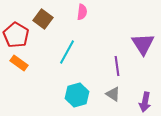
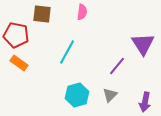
brown square: moved 1 px left, 5 px up; rotated 30 degrees counterclockwise
red pentagon: rotated 20 degrees counterclockwise
purple line: rotated 48 degrees clockwise
gray triangle: moved 3 px left, 1 px down; rotated 42 degrees clockwise
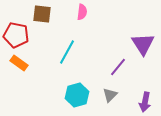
purple line: moved 1 px right, 1 px down
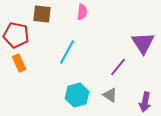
purple triangle: moved 1 px up
orange rectangle: rotated 30 degrees clockwise
gray triangle: rotated 42 degrees counterclockwise
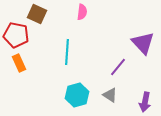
brown square: moved 5 px left; rotated 18 degrees clockwise
purple triangle: rotated 10 degrees counterclockwise
cyan line: rotated 25 degrees counterclockwise
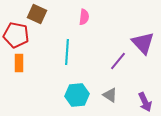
pink semicircle: moved 2 px right, 5 px down
orange rectangle: rotated 24 degrees clockwise
purple line: moved 6 px up
cyan hexagon: rotated 10 degrees clockwise
purple arrow: rotated 36 degrees counterclockwise
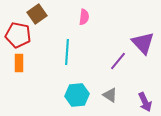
brown square: rotated 30 degrees clockwise
red pentagon: moved 2 px right
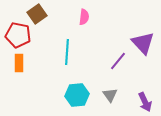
gray triangle: rotated 21 degrees clockwise
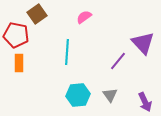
pink semicircle: rotated 133 degrees counterclockwise
red pentagon: moved 2 px left
cyan hexagon: moved 1 px right
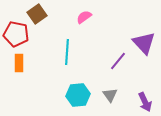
red pentagon: moved 1 px up
purple triangle: moved 1 px right
